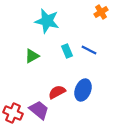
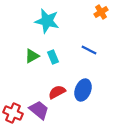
cyan rectangle: moved 14 px left, 6 px down
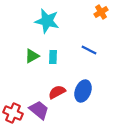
cyan rectangle: rotated 24 degrees clockwise
blue ellipse: moved 1 px down
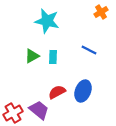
red cross: rotated 36 degrees clockwise
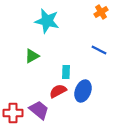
blue line: moved 10 px right
cyan rectangle: moved 13 px right, 15 px down
red semicircle: moved 1 px right, 1 px up
red cross: rotated 30 degrees clockwise
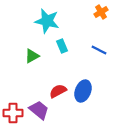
cyan rectangle: moved 4 px left, 26 px up; rotated 24 degrees counterclockwise
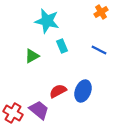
red cross: rotated 30 degrees clockwise
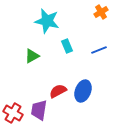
cyan rectangle: moved 5 px right
blue line: rotated 49 degrees counterclockwise
purple trapezoid: rotated 120 degrees counterclockwise
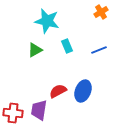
green triangle: moved 3 px right, 6 px up
red cross: rotated 24 degrees counterclockwise
